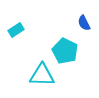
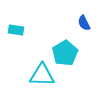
cyan rectangle: rotated 42 degrees clockwise
cyan pentagon: moved 2 px down; rotated 15 degrees clockwise
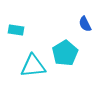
blue semicircle: moved 1 px right, 1 px down
cyan triangle: moved 9 px left, 9 px up; rotated 8 degrees counterclockwise
